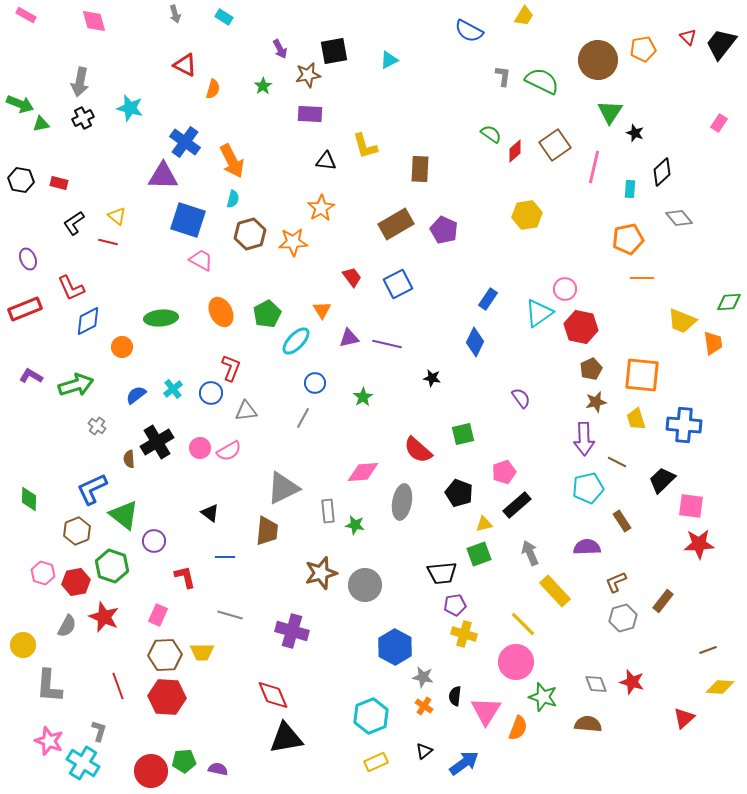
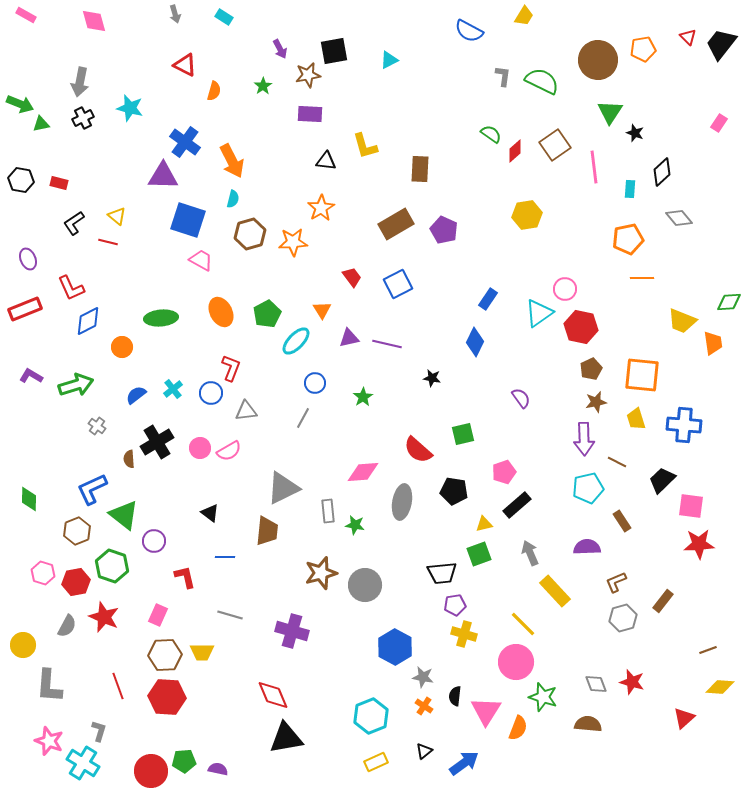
orange semicircle at (213, 89): moved 1 px right, 2 px down
pink line at (594, 167): rotated 20 degrees counterclockwise
black pentagon at (459, 493): moved 5 px left, 2 px up; rotated 12 degrees counterclockwise
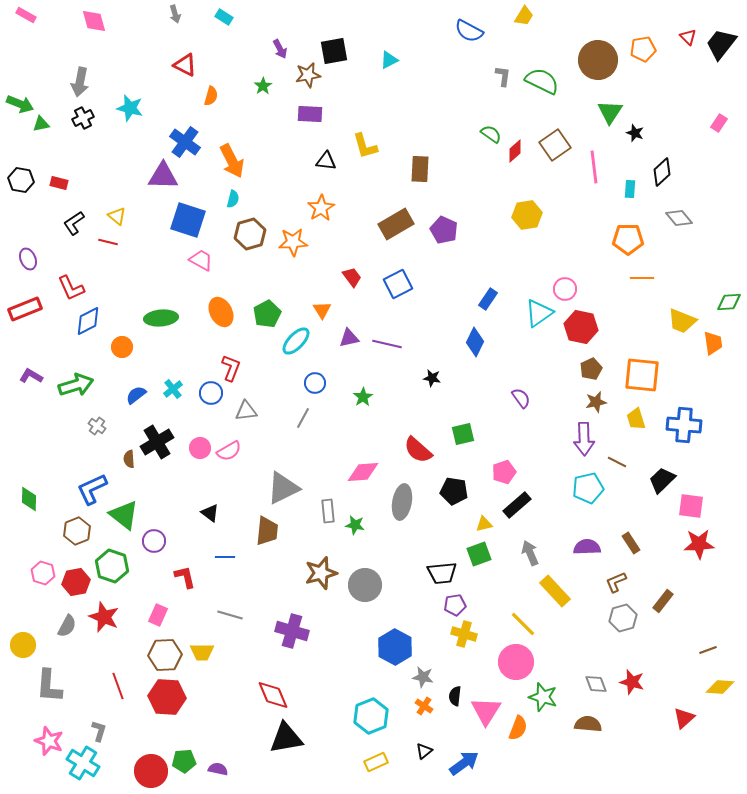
orange semicircle at (214, 91): moved 3 px left, 5 px down
orange pentagon at (628, 239): rotated 12 degrees clockwise
brown rectangle at (622, 521): moved 9 px right, 22 px down
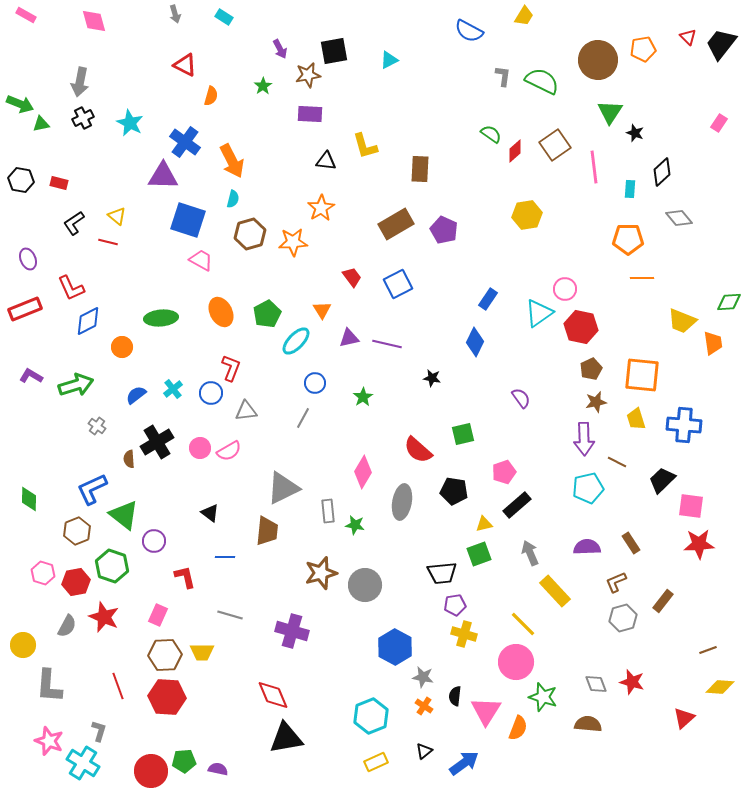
cyan star at (130, 108): moved 15 px down; rotated 12 degrees clockwise
pink diamond at (363, 472): rotated 56 degrees counterclockwise
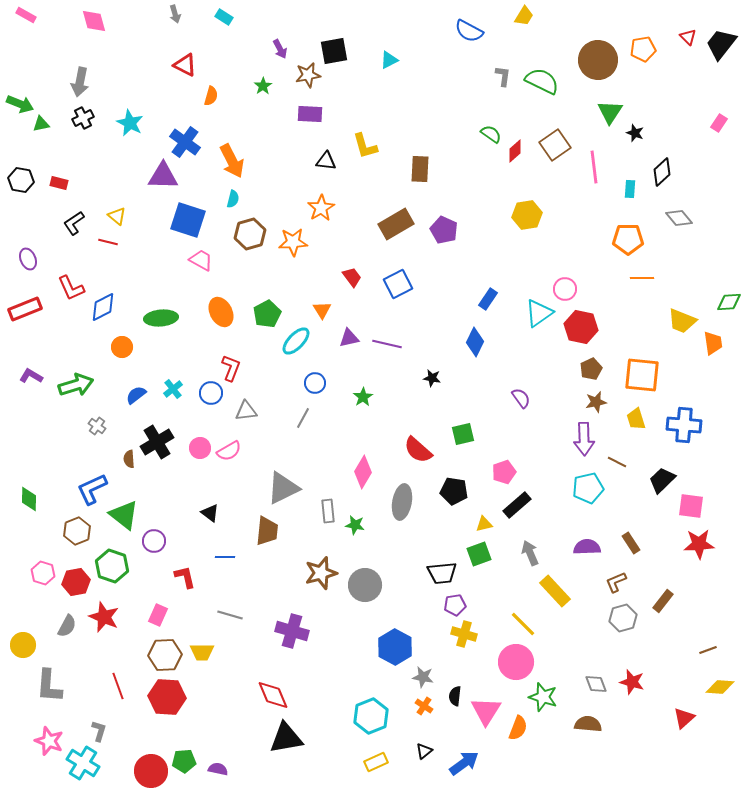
blue diamond at (88, 321): moved 15 px right, 14 px up
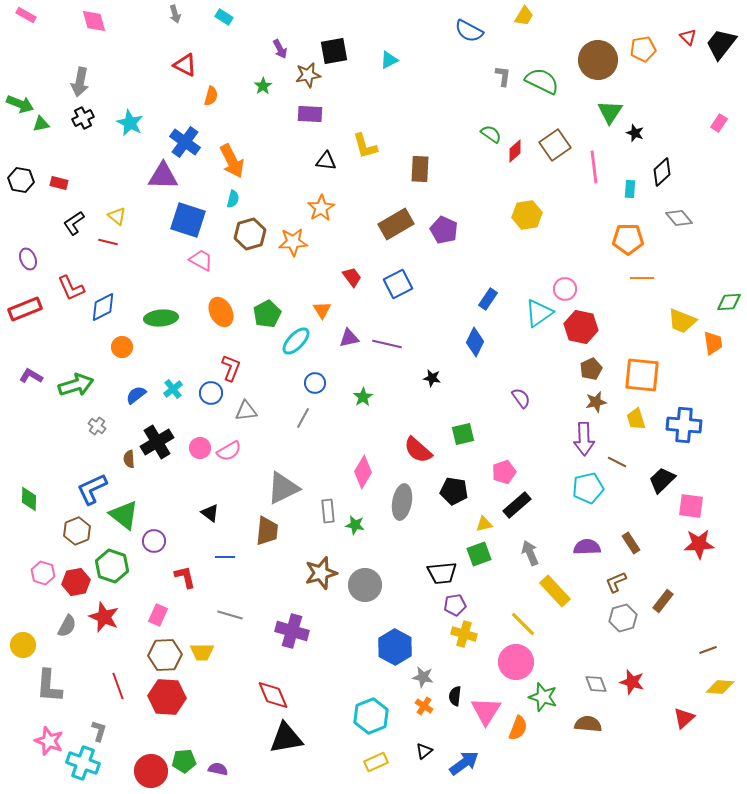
cyan cross at (83, 763): rotated 12 degrees counterclockwise
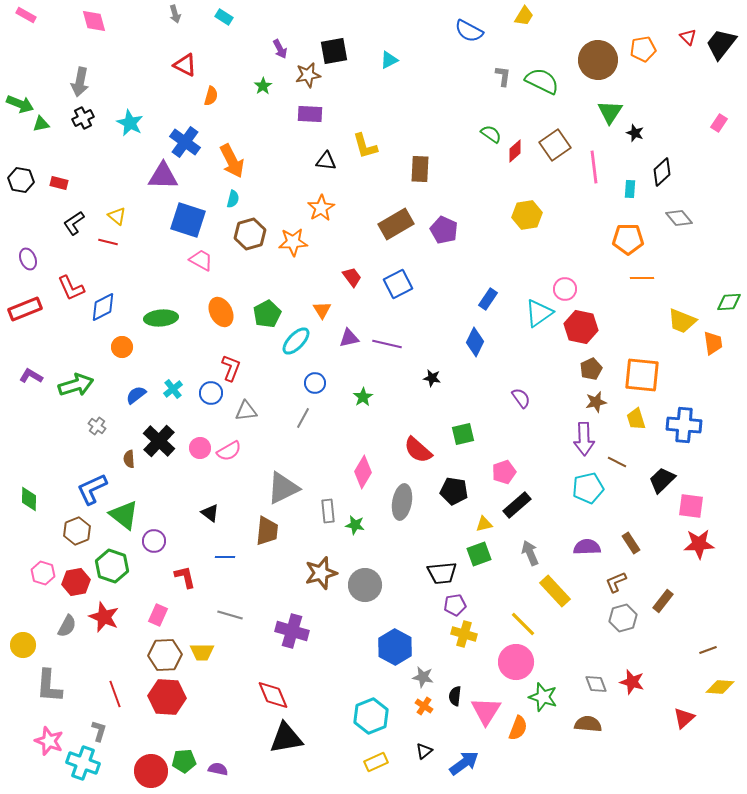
black cross at (157, 442): moved 2 px right, 1 px up; rotated 16 degrees counterclockwise
red line at (118, 686): moved 3 px left, 8 px down
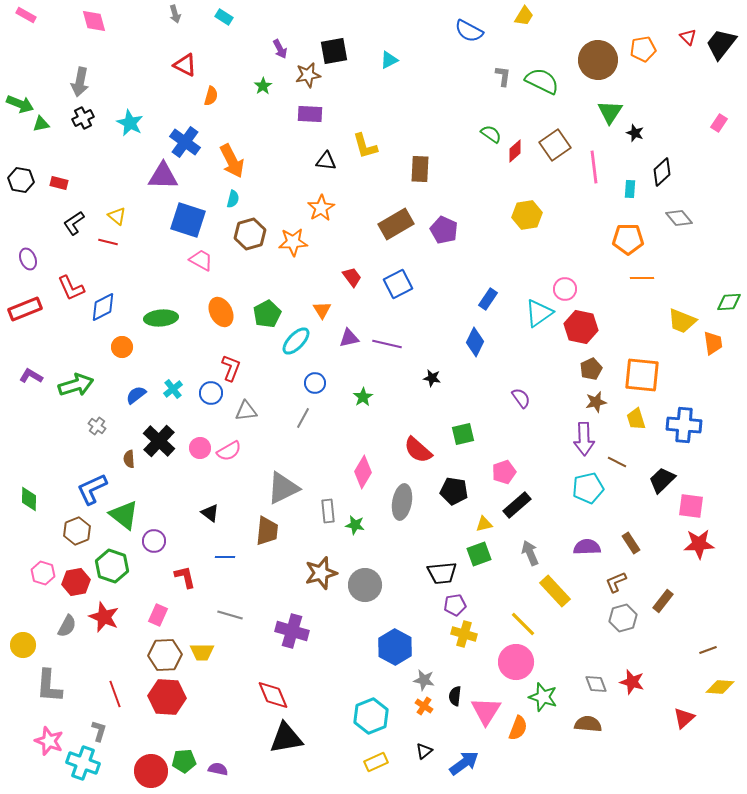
gray star at (423, 677): moved 1 px right, 3 px down
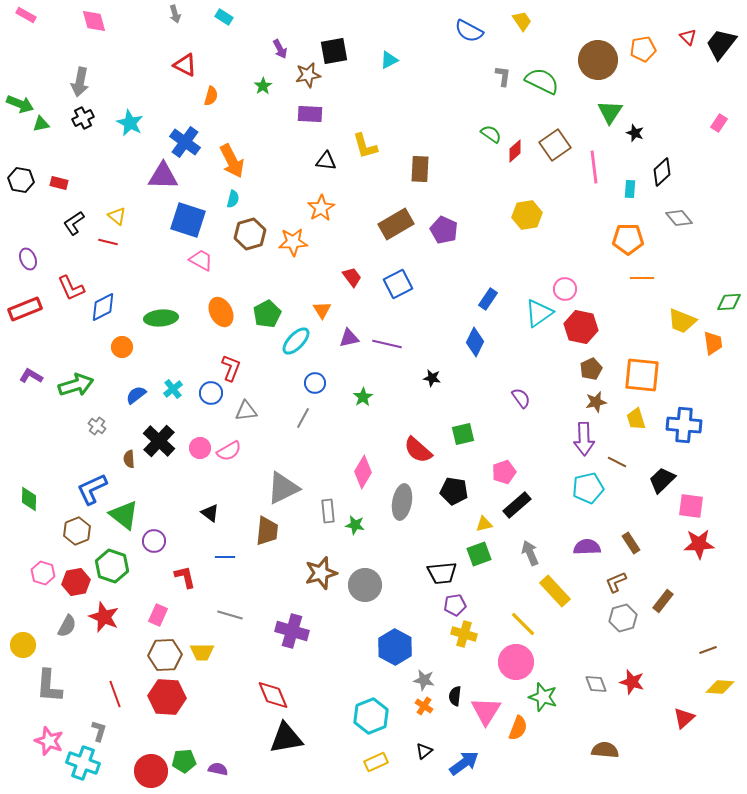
yellow trapezoid at (524, 16): moved 2 px left, 5 px down; rotated 65 degrees counterclockwise
brown semicircle at (588, 724): moved 17 px right, 26 px down
